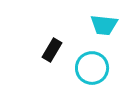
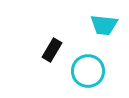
cyan circle: moved 4 px left, 3 px down
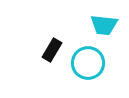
cyan circle: moved 8 px up
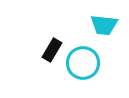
cyan circle: moved 5 px left
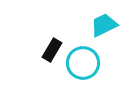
cyan trapezoid: rotated 148 degrees clockwise
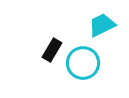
cyan trapezoid: moved 2 px left
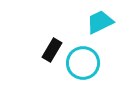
cyan trapezoid: moved 2 px left, 3 px up
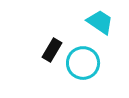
cyan trapezoid: rotated 60 degrees clockwise
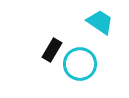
cyan circle: moved 3 px left, 1 px down
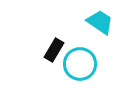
black rectangle: moved 2 px right
